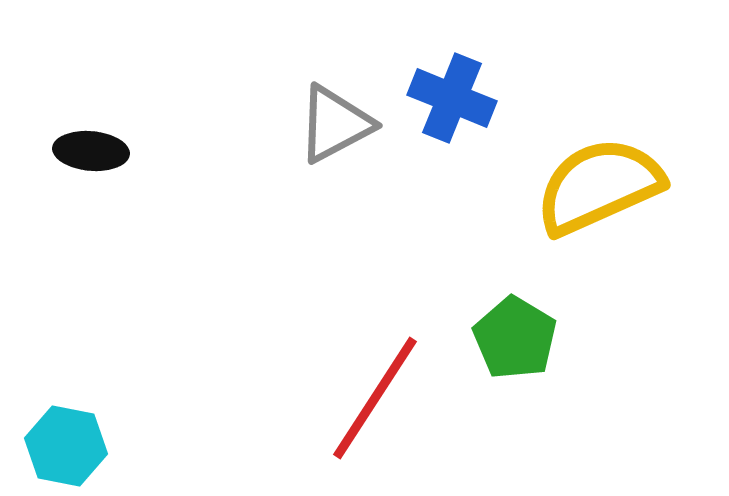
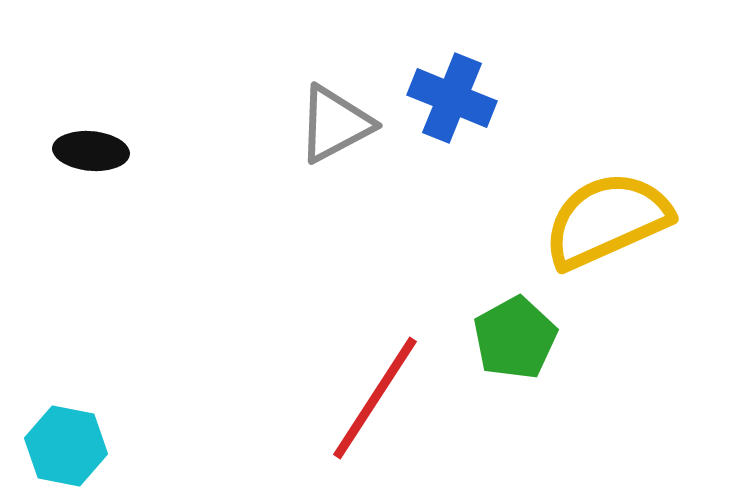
yellow semicircle: moved 8 px right, 34 px down
green pentagon: rotated 12 degrees clockwise
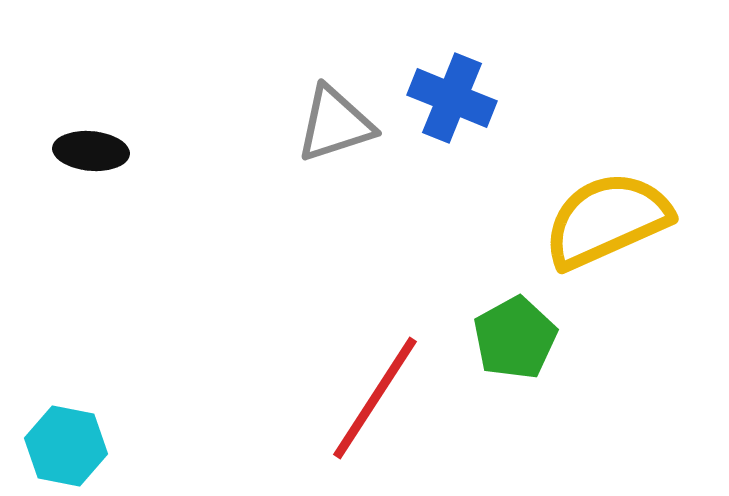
gray triangle: rotated 10 degrees clockwise
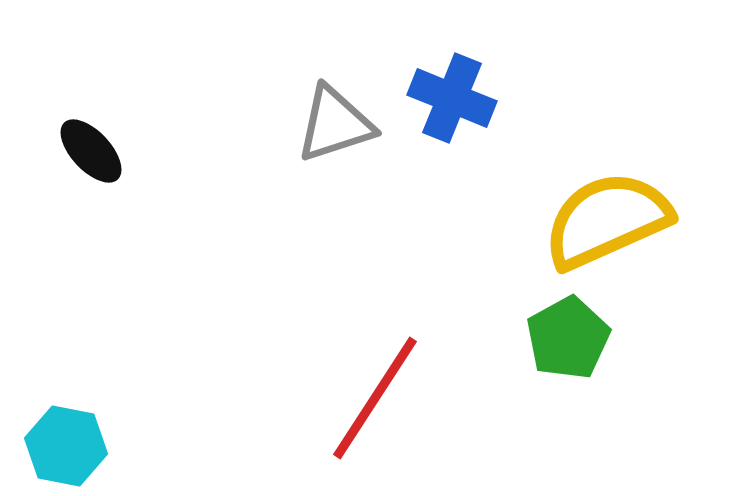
black ellipse: rotated 42 degrees clockwise
green pentagon: moved 53 px right
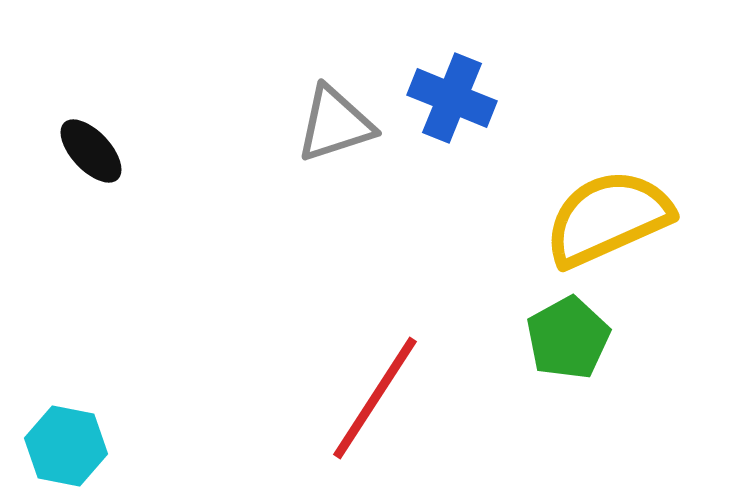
yellow semicircle: moved 1 px right, 2 px up
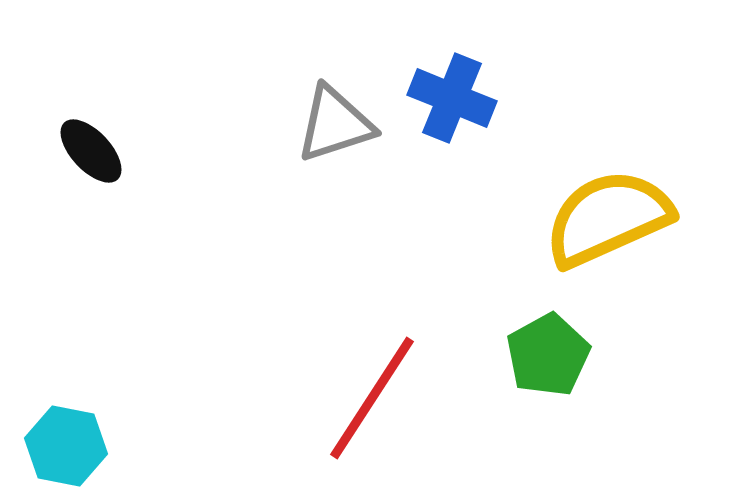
green pentagon: moved 20 px left, 17 px down
red line: moved 3 px left
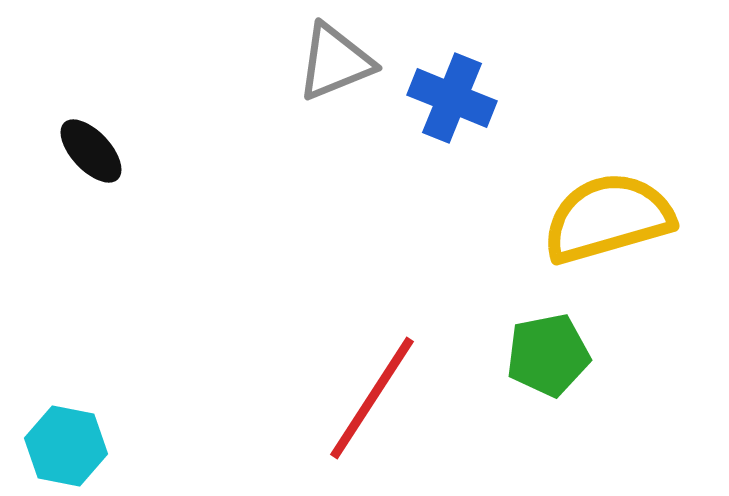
gray triangle: moved 62 px up; rotated 4 degrees counterclockwise
yellow semicircle: rotated 8 degrees clockwise
green pentagon: rotated 18 degrees clockwise
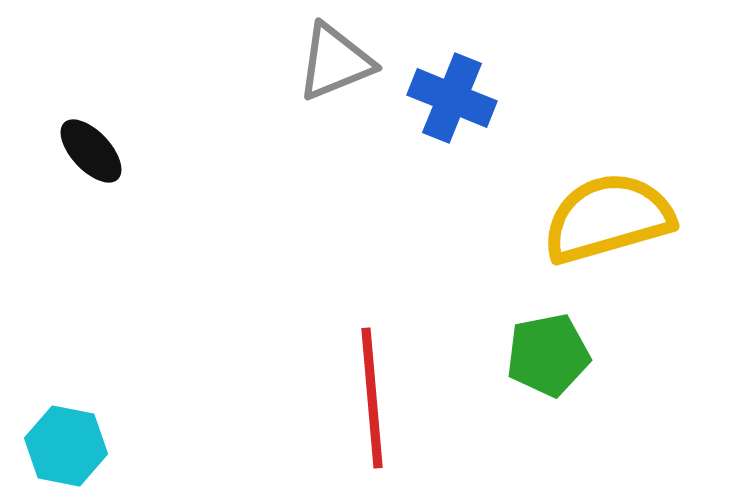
red line: rotated 38 degrees counterclockwise
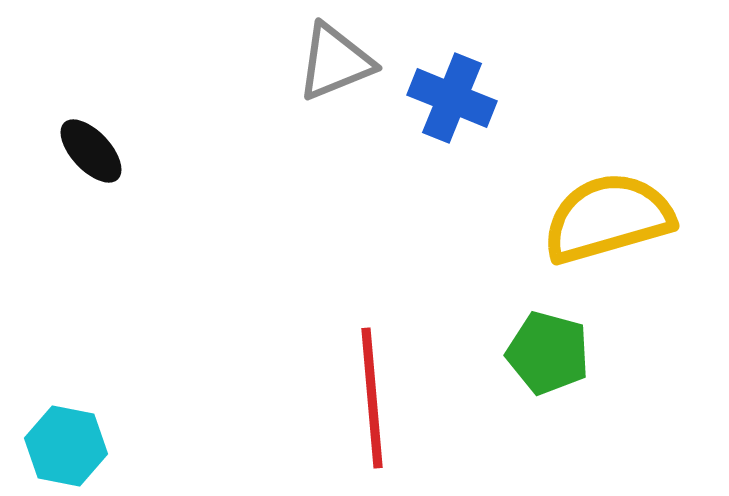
green pentagon: moved 2 px up; rotated 26 degrees clockwise
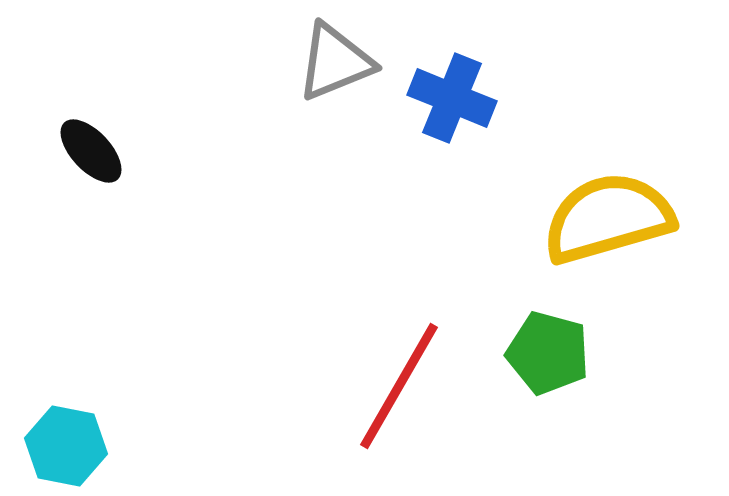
red line: moved 27 px right, 12 px up; rotated 35 degrees clockwise
